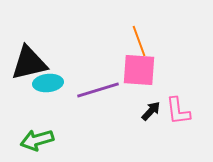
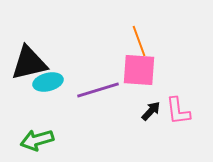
cyan ellipse: moved 1 px up; rotated 8 degrees counterclockwise
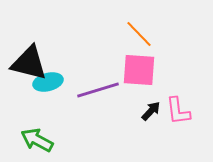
orange line: moved 7 px up; rotated 24 degrees counterclockwise
black triangle: rotated 27 degrees clockwise
green arrow: rotated 44 degrees clockwise
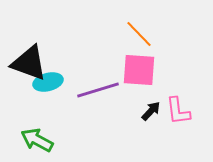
black triangle: rotated 6 degrees clockwise
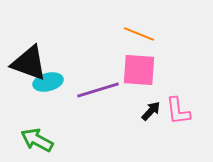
orange line: rotated 24 degrees counterclockwise
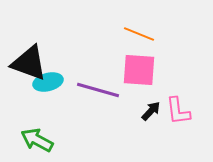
purple line: rotated 33 degrees clockwise
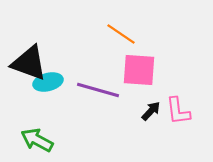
orange line: moved 18 px left; rotated 12 degrees clockwise
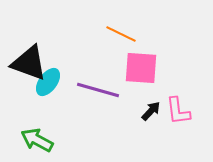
orange line: rotated 8 degrees counterclockwise
pink square: moved 2 px right, 2 px up
cyan ellipse: rotated 40 degrees counterclockwise
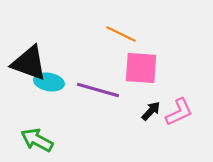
cyan ellipse: moved 1 px right; rotated 64 degrees clockwise
pink L-shape: moved 1 px right, 1 px down; rotated 108 degrees counterclockwise
